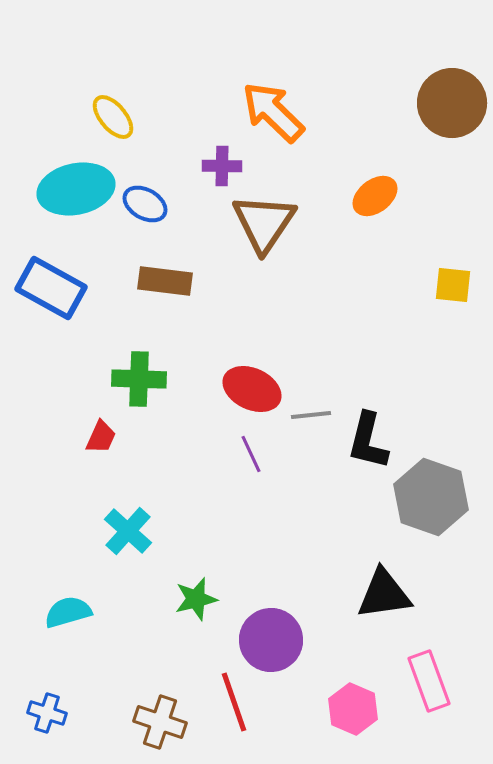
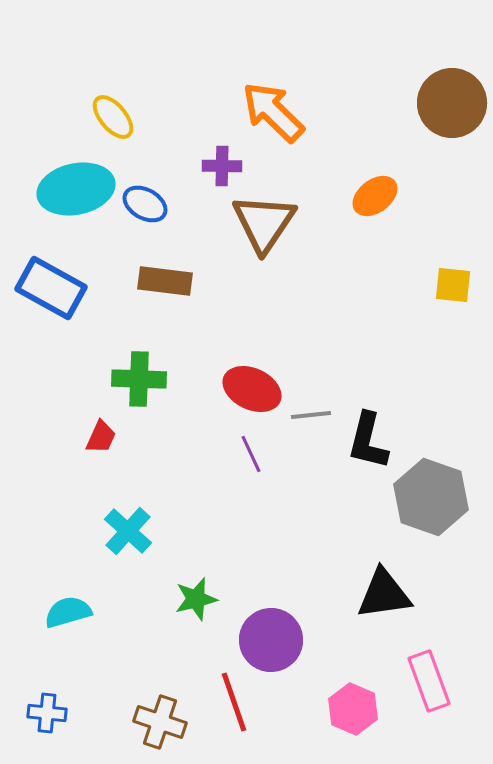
blue cross: rotated 12 degrees counterclockwise
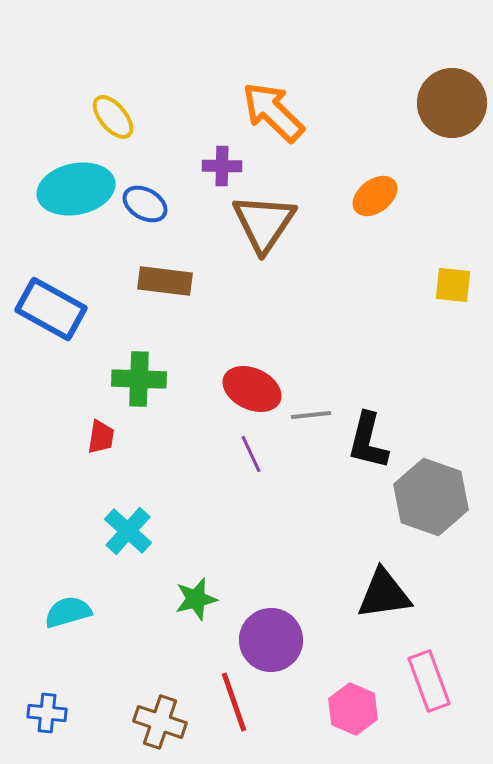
blue rectangle: moved 21 px down
red trapezoid: rotated 15 degrees counterclockwise
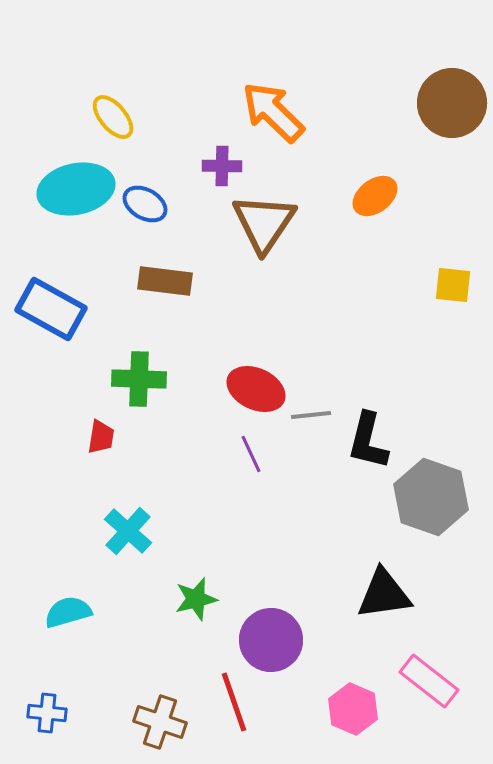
red ellipse: moved 4 px right
pink rectangle: rotated 32 degrees counterclockwise
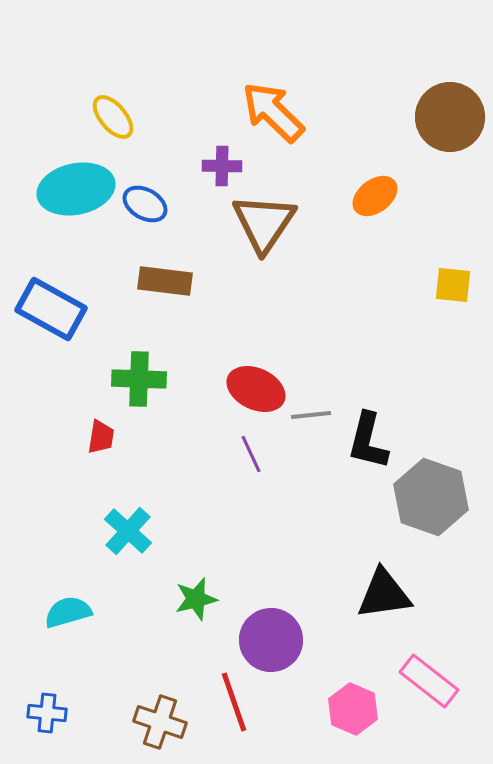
brown circle: moved 2 px left, 14 px down
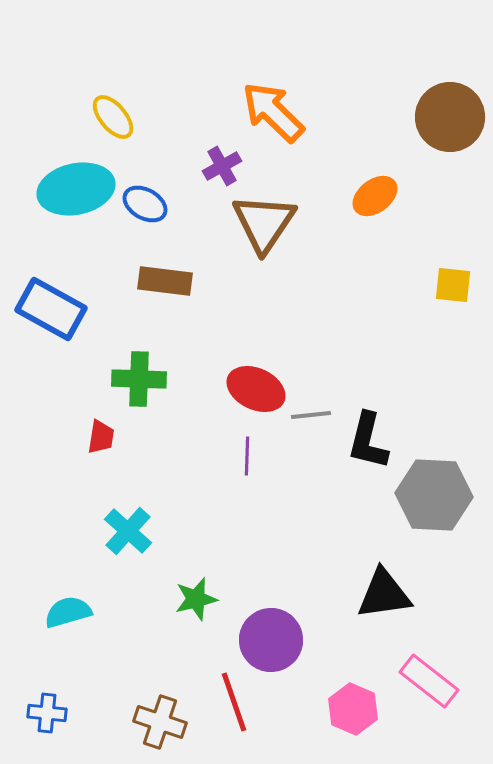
purple cross: rotated 30 degrees counterclockwise
purple line: moved 4 px left, 2 px down; rotated 27 degrees clockwise
gray hexagon: moved 3 px right, 2 px up; rotated 16 degrees counterclockwise
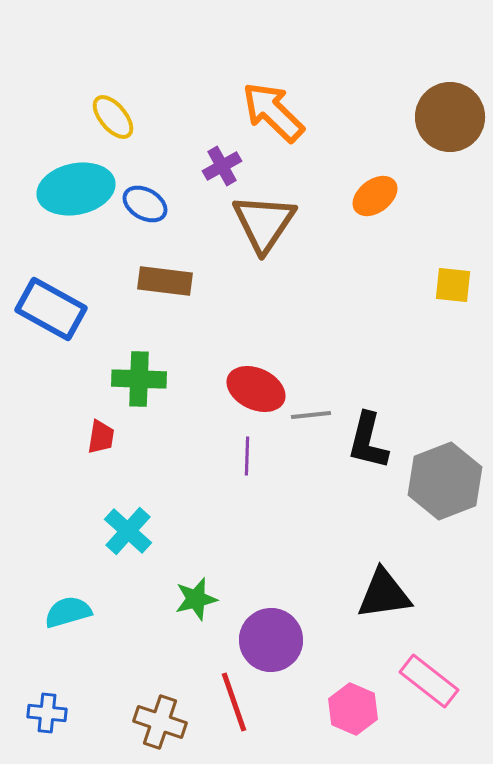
gray hexagon: moved 11 px right, 14 px up; rotated 24 degrees counterclockwise
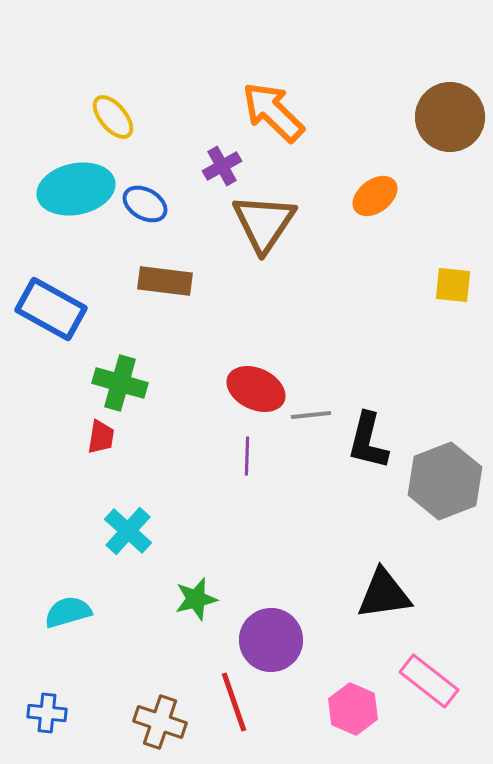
green cross: moved 19 px left, 4 px down; rotated 14 degrees clockwise
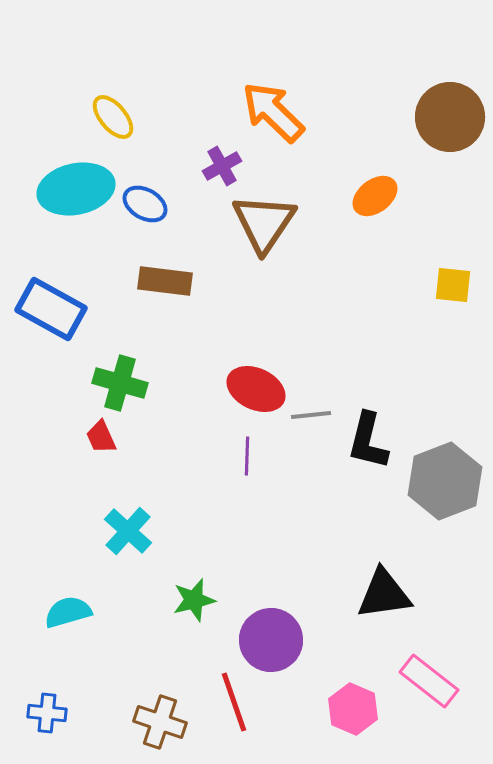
red trapezoid: rotated 147 degrees clockwise
green star: moved 2 px left, 1 px down
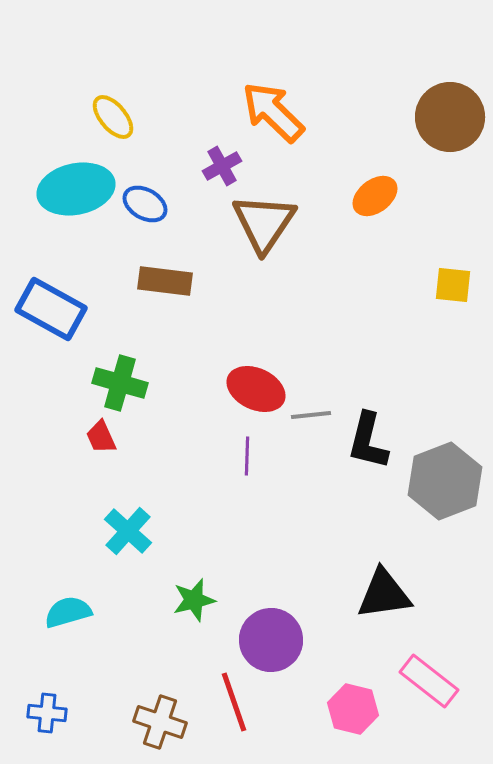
pink hexagon: rotated 9 degrees counterclockwise
